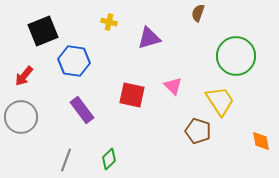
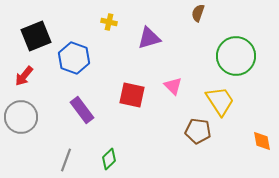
black square: moved 7 px left, 5 px down
blue hexagon: moved 3 px up; rotated 12 degrees clockwise
brown pentagon: rotated 10 degrees counterclockwise
orange diamond: moved 1 px right
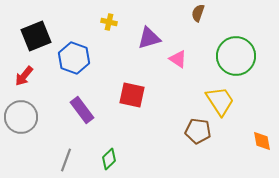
pink triangle: moved 5 px right, 27 px up; rotated 12 degrees counterclockwise
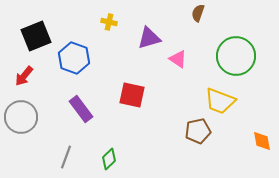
yellow trapezoid: rotated 144 degrees clockwise
purple rectangle: moved 1 px left, 1 px up
brown pentagon: rotated 20 degrees counterclockwise
gray line: moved 3 px up
